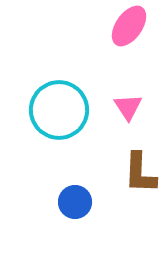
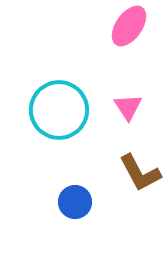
brown L-shape: rotated 30 degrees counterclockwise
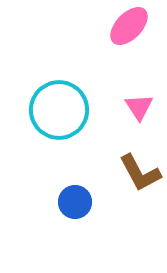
pink ellipse: rotated 9 degrees clockwise
pink triangle: moved 11 px right
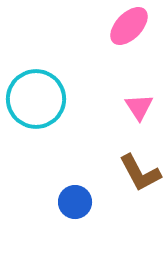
cyan circle: moved 23 px left, 11 px up
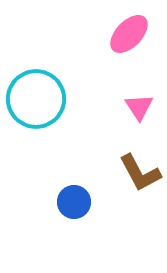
pink ellipse: moved 8 px down
blue circle: moved 1 px left
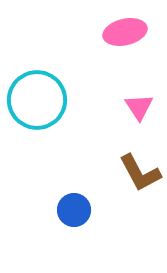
pink ellipse: moved 4 px left, 2 px up; rotated 33 degrees clockwise
cyan circle: moved 1 px right, 1 px down
blue circle: moved 8 px down
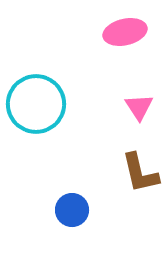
cyan circle: moved 1 px left, 4 px down
brown L-shape: rotated 15 degrees clockwise
blue circle: moved 2 px left
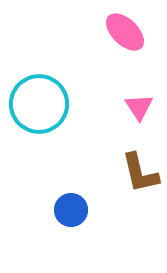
pink ellipse: rotated 57 degrees clockwise
cyan circle: moved 3 px right
blue circle: moved 1 px left
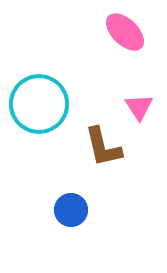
brown L-shape: moved 37 px left, 26 px up
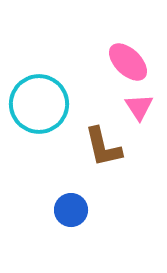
pink ellipse: moved 3 px right, 30 px down
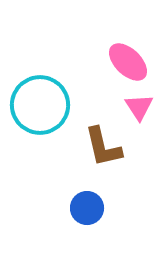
cyan circle: moved 1 px right, 1 px down
blue circle: moved 16 px right, 2 px up
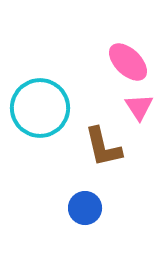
cyan circle: moved 3 px down
blue circle: moved 2 px left
